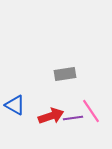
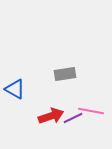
blue triangle: moved 16 px up
pink line: rotated 45 degrees counterclockwise
purple line: rotated 18 degrees counterclockwise
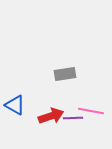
blue triangle: moved 16 px down
purple line: rotated 24 degrees clockwise
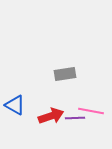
purple line: moved 2 px right
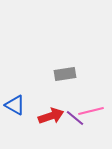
pink line: rotated 25 degrees counterclockwise
purple line: rotated 42 degrees clockwise
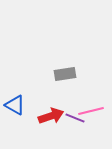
purple line: rotated 18 degrees counterclockwise
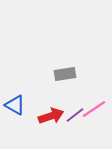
pink line: moved 3 px right, 2 px up; rotated 20 degrees counterclockwise
purple line: moved 3 px up; rotated 60 degrees counterclockwise
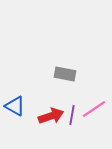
gray rectangle: rotated 20 degrees clockwise
blue triangle: moved 1 px down
purple line: moved 3 px left; rotated 42 degrees counterclockwise
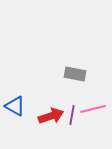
gray rectangle: moved 10 px right
pink line: moved 1 px left; rotated 20 degrees clockwise
